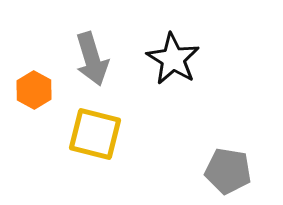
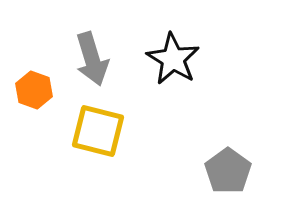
orange hexagon: rotated 9 degrees counterclockwise
yellow square: moved 3 px right, 3 px up
gray pentagon: rotated 27 degrees clockwise
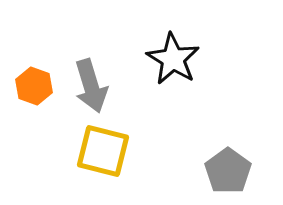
gray arrow: moved 1 px left, 27 px down
orange hexagon: moved 4 px up
yellow square: moved 5 px right, 20 px down
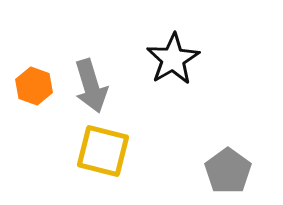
black star: rotated 10 degrees clockwise
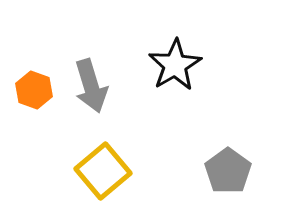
black star: moved 2 px right, 6 px down
orange hexagon: moved 4 px down
yellow square: moved 20 px down; rotated 36 degrees clockwise
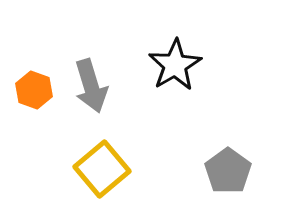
yellow square: moved 1 px left, 2 px up
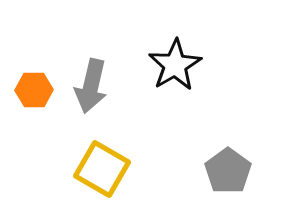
gray arrow: rotated 30 degrees clockwise
orange hexagon: rotated 21 degrees counterclockwise
yellow square: rotated 20 degrees counterclockwise
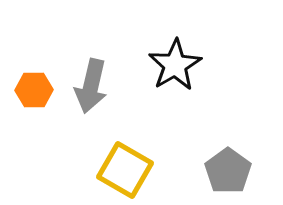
yellow square: moved 23 px right, 1 px down
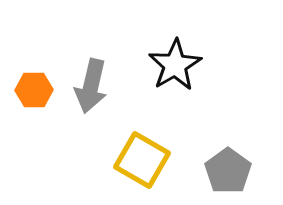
yellow square: moved 17 px right, 10 px up
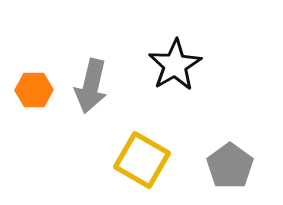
gray pentagon: moved 2 px right, 5 px up
